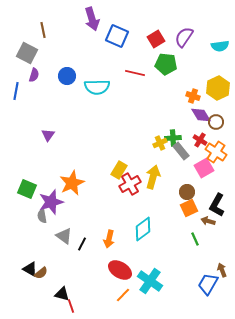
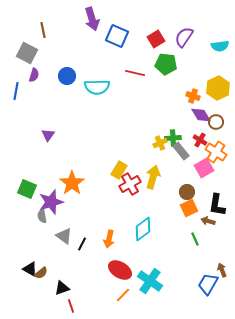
orange star at (72, 183): rotated 10 degrees counterclockwise
black L-shape at (217, 205): rotated 20 degrees counterclockwise
black triangle at (62, 294): moved 6 px up; rotated 35 degrees counterclockwise
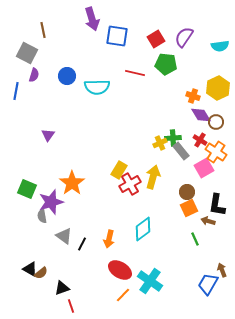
blue square at (117, 36): rotated 15 degrees counterclockwise
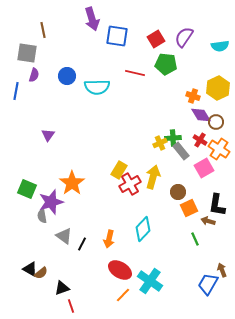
gray square at (27, 53): rotated 20 degrees counterclockwise
orange cross at (216, 152): moved 3 px right, 3 px up
brown circle at (187, 192): moved 9 px left
cyan diamond at (143, 229): rotated 10 degrees counterclockwise
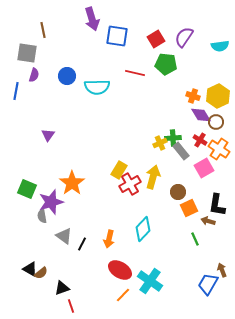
yellow hexagon at (218, 88): moved 8 px down
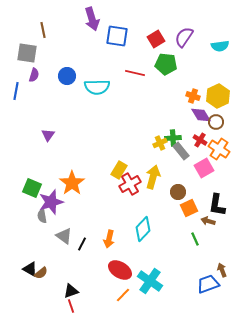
green square at (27, 189): moved 5 px right, 1 px up
blue trapezoid at (208, 284): rotated 40 degrees clockwise
black triangle at (62, 288): moved 9 px right, 3 px down
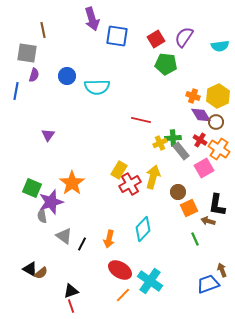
red line at (135, 73): moved 6 px right, 47 px down
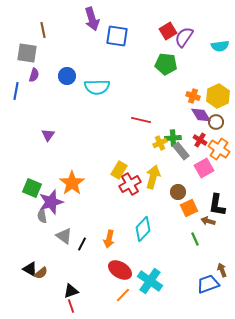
red square at (156, 39): moved 12 px right, 8 px up
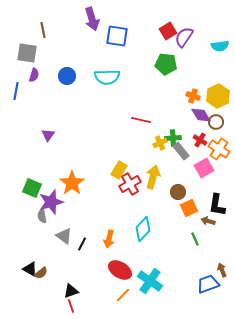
cyan semicircle at (97, 87): moved 10 px right, 10 px up
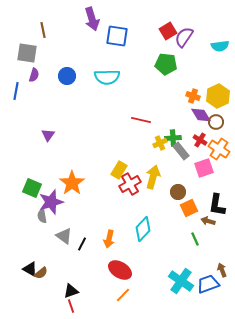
pink square at (204, 168): rotated 12 degrees clockwise
cyan cross at (150, 281): moved 31 px right
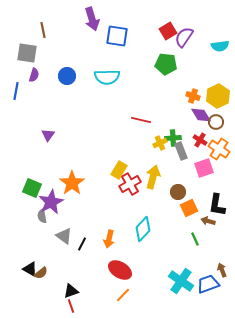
gray rectangle at (181, 151): rotated 18 degrees clockwise
purple star at (51, 202): rotated 10 degrees counterclockwise
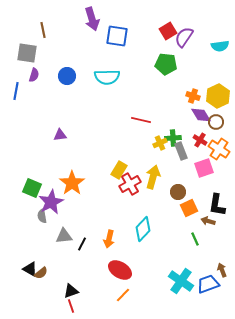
purple triangle at (48, 135): moved 12 px right; rotated 48 degrees clockwise
gray triangle at (64, 236): rotated 42 degrees counterclockwise
